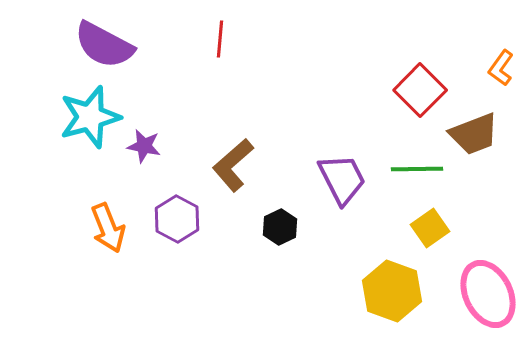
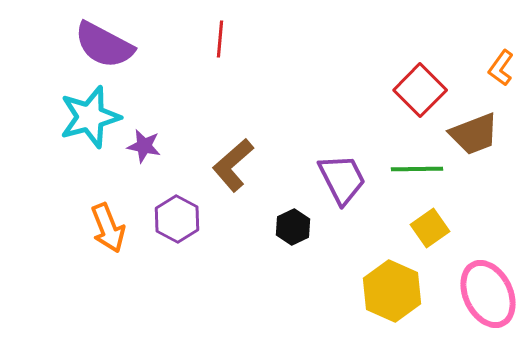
black hexagon: moved 13 px right
yellow hexagon: rotated 4 degrees clockwise
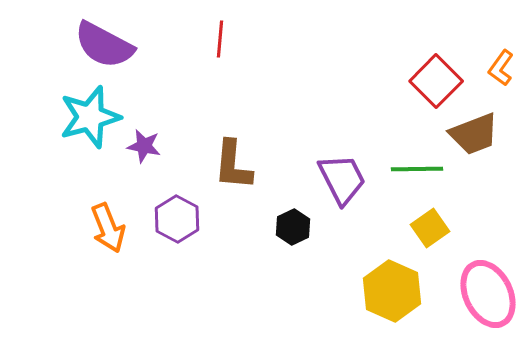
red square: moved 16 px right, 9 px up
brown L-shape: rotated 44 degrees counterclockwise
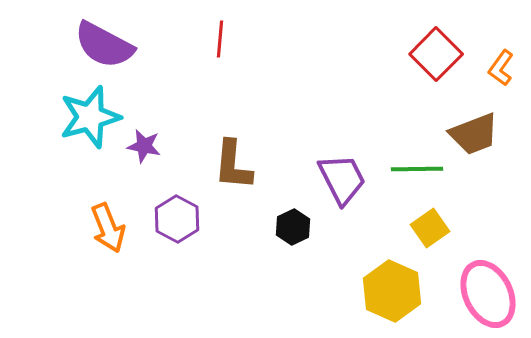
red square: moved 27 px up
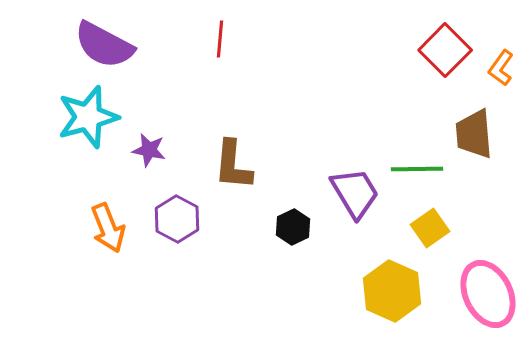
red square: moved 9 px right, 4 px up
cyan star: moved 2 px left
brown trapezoid: rotated 106 degrees clockwise
purple star: moved 5 px right, 4 px down
purple trapezoid: moved 13 px right, 14 px down; rotated 4 degrees counterclockwise
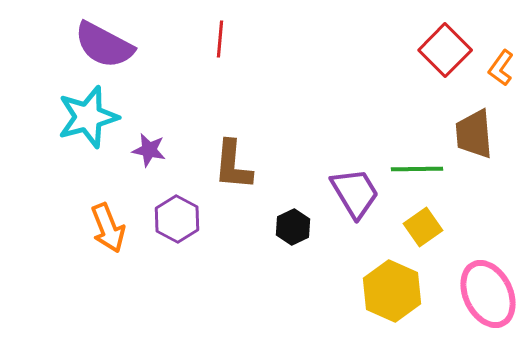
yellow square: moved 7 px left, 1 px up
